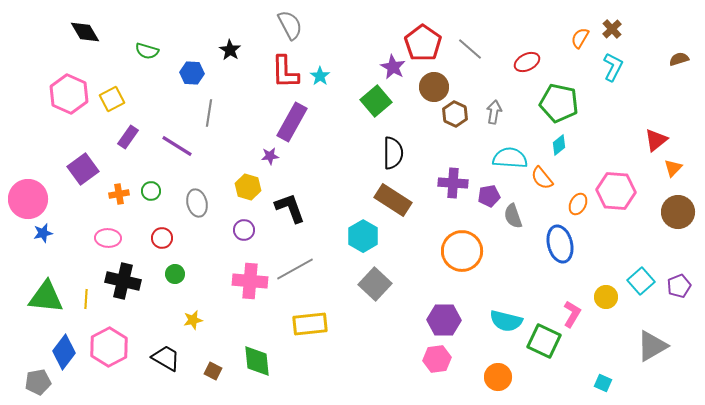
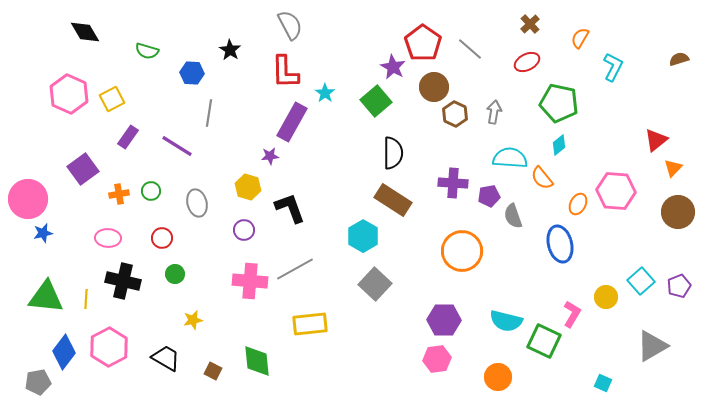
brown cross at (612, 29): moved 82 px left, 5 px up
cyan star at (320, 76): moved 5 px right, 17 px down
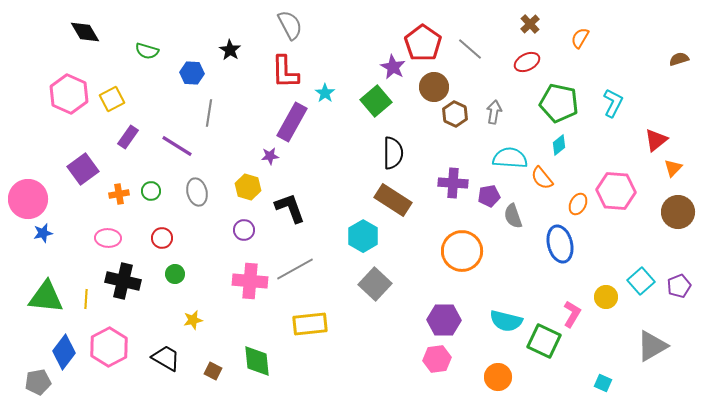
cyan L-shape at (613, 67): moved 36 px down
gray ellipse at (197, 203): moved 11 px up
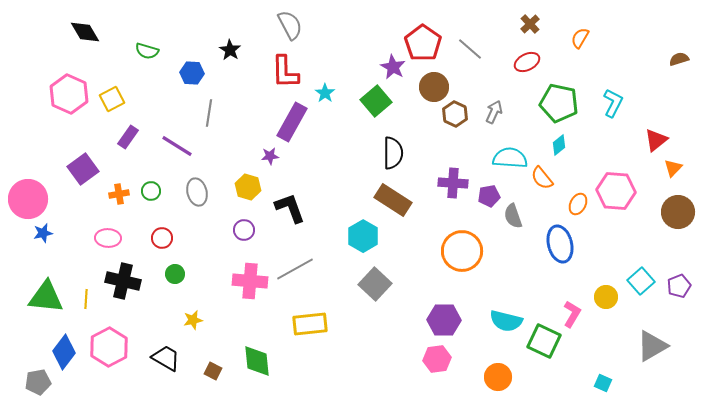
gray arrow at (494, 112): rotated 15 degrees clockwise
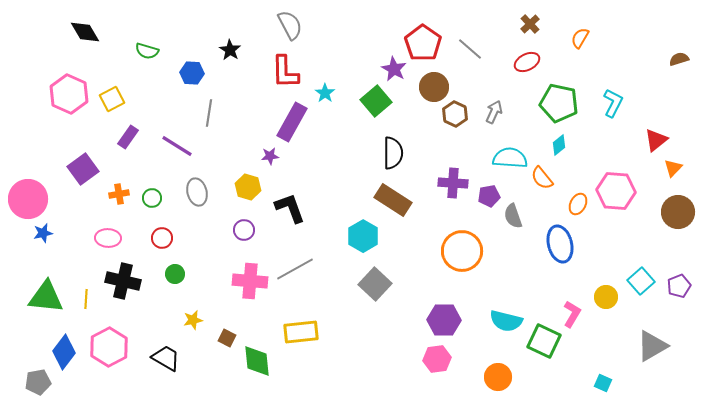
purple star at (393, 67): moved 1 px right, 2 px down
green circle at (151, 191): moved 1 px right, 7 px down
yellow rectangle at (310, 324): moved 9 px left, 8 px down
brown square at (213, 371): moved 14 px right, 33 px up
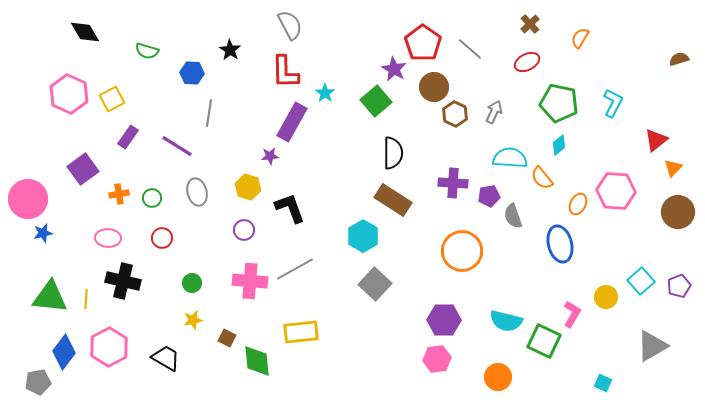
green circle at (175, 274): moved 17 px right, 9 px down
green triangle at (46, 297): moved 4 px right
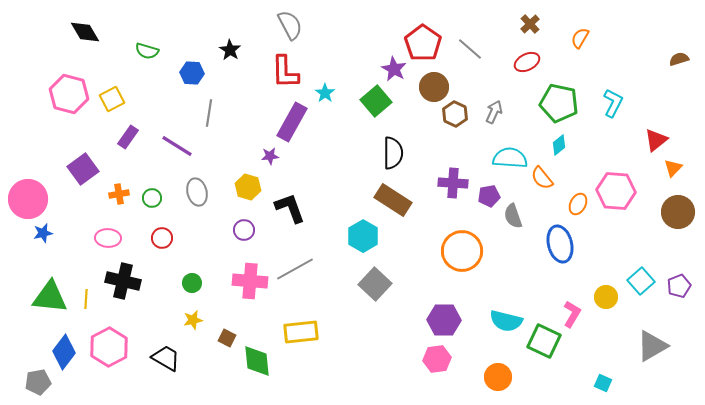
pink hexagon at (69, 94): rotated 9 degrees counterclockwise
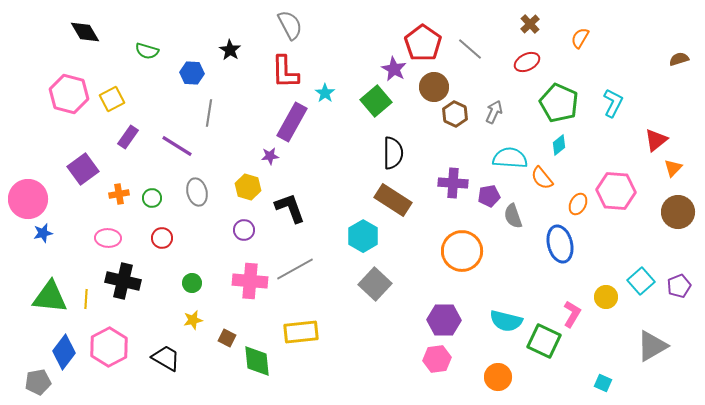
green pentagon at (559, 103): rotated 12 degrees clockwise
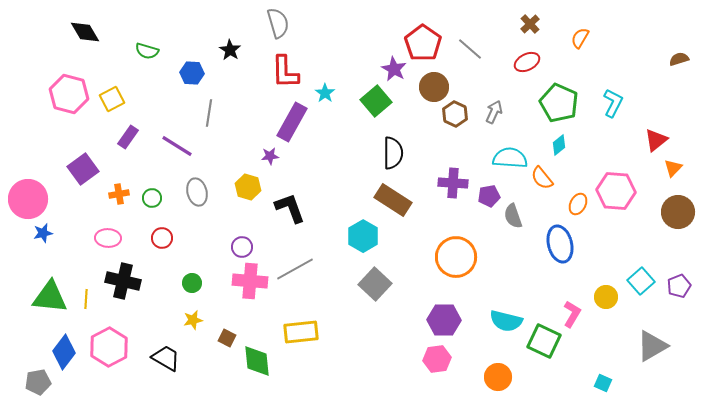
gray semicircle at (290, 25): moved 12 px left, 2 px up; rotated 12 degrees clockwise
purple circle at (244, 230): moved 2 px left, 17 px down
orange circle at (462, 251): moved 6 px left, 6 px down
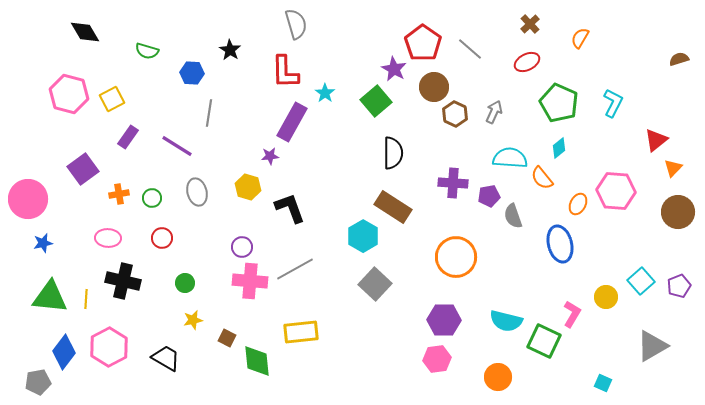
gray semicircle at (278, 23): moved 18 px right, 1 px down
cyan diamond at (559, 145): moved 3 px down
brown rectangle at (393, 200): moved 7 px down
blue star at (43, 233): moved 10 px down
green circle at (192, 283): moved 7 px left
